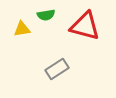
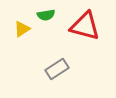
yellow triangle: rotated 24 degrees counterclockwise
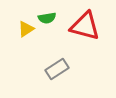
green semicircle: moved 1 px right, 3 px down
yellow triangle: moved 4 px right
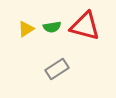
green semicircle: moved 5 px right, 9 px down
